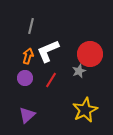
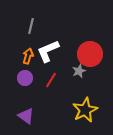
purple triangle: moved 1 px left, 1 px down; rotated 42 degrees counterclockwise
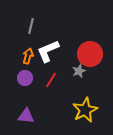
purple triangle: rotated 30 degrees counterclockwise
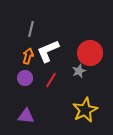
gray line: moved 3 px down
red circle: moved 1 px up
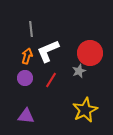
gray line: rotated 21 degrees counterclockwise
orange arrow: moved 1 px left
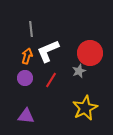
yellow star: moved 2 px up
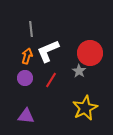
gray star: rotated 16 degrees counterclockwise
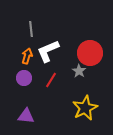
purple circle: moved 1 px left
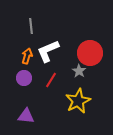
gray line: moved 3 px up
yellow star: moved 7 px left, 7 px up
